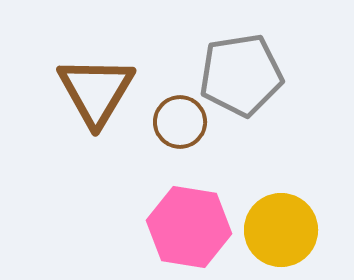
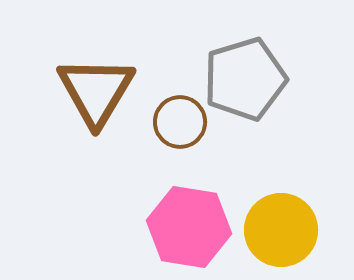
gray pentagon: moved 4 px right, 4 px down; rotated 8 degrees counterclockwise
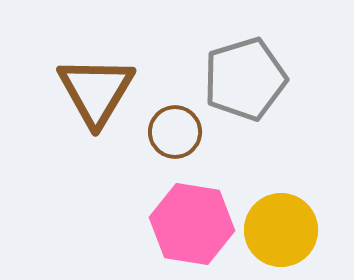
brown circle: moved 5 px left, 10 px down
pink hexagon: moved 3 px right, 3 px up
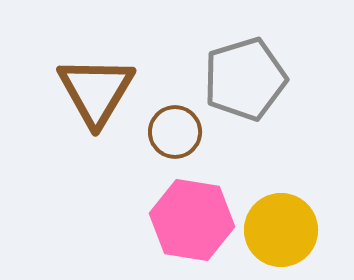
pink hexagon: moved 4 px up
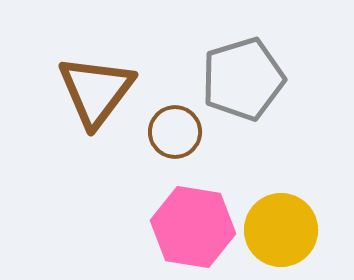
gray pentagon: moved 2 px left
brown triangle: rotated 6 degrees clockwise
pink hexagon: moved 1 px right, 7 px down
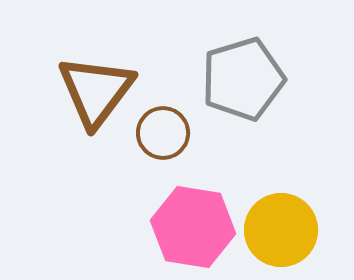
brown circle: moved 12 px left, 1 px down
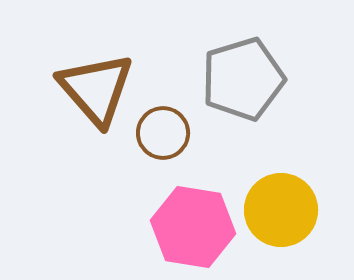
brown triangle: moved 2 px up; rotated 18 degrees counterclockwise
yellow circle: moved 20 px up
